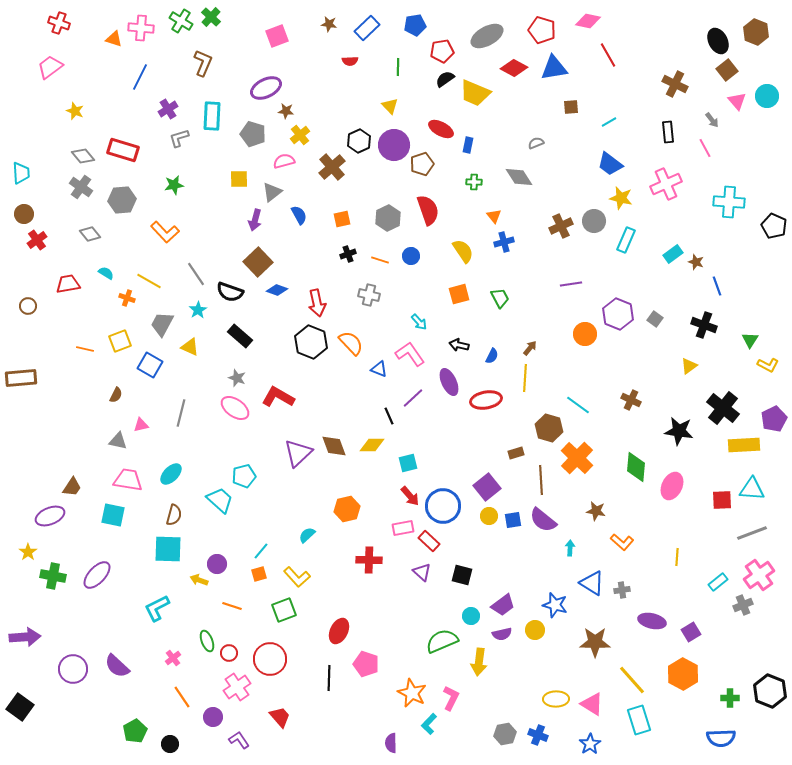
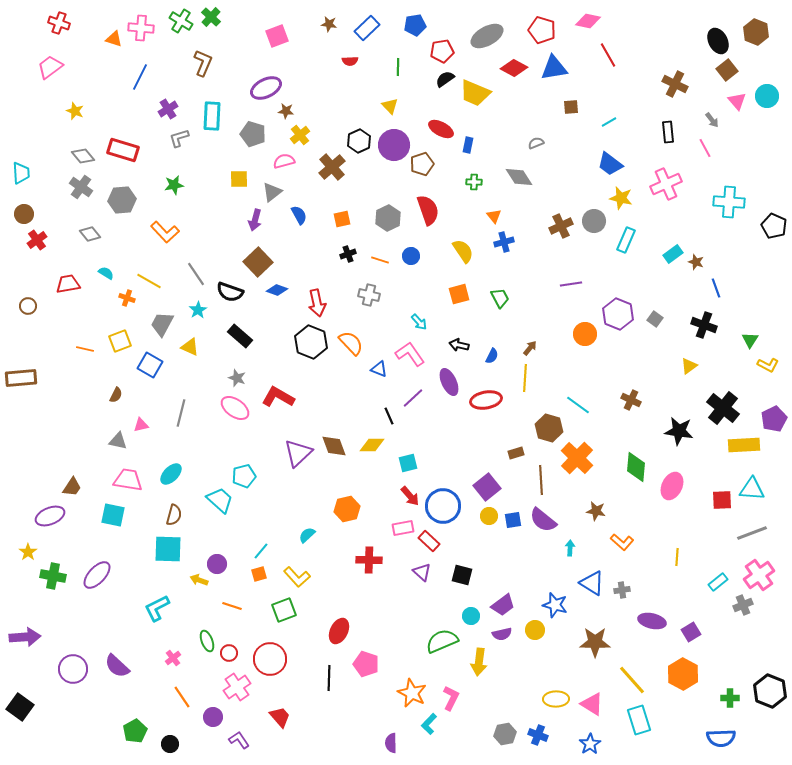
blue line at (717, 286): moved 1 px left, 2 px down
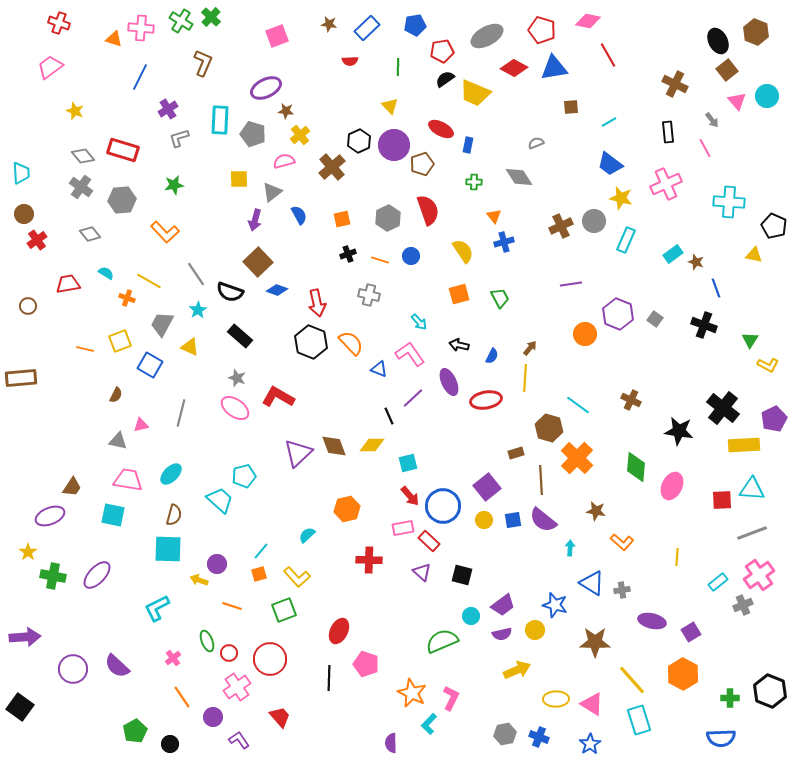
cyan rectangle at (212, 116): moved 8 px right, 4 px down
yellow triangle at (689, 366): moved 65 px right, 111 px up; rotated 48 degrees clockwise
yellow circle at (489, 516): moved 5 px left, 4 px down
yellow arrow at (479, 662): moved 38 px right, 8 px down; rotated 120 degrees counterclockwise
blue cross at (538, 735): moved 1 px right, 2 px down
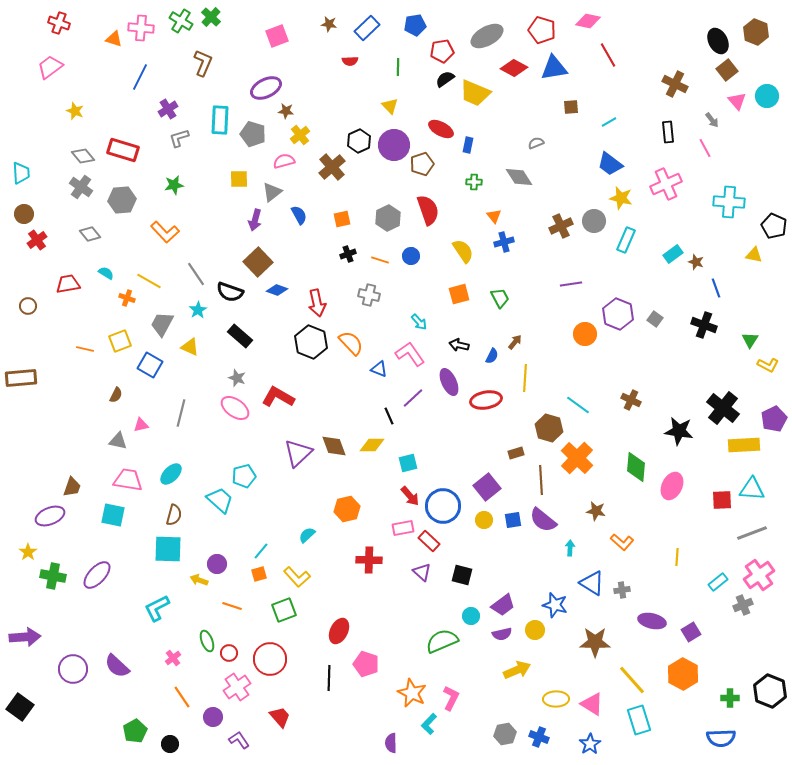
brown arrow at (530, 348): moved 15 px left, 6 px up
brown trapezoid at (72, 487): rotated 15 degrees counterclockwise
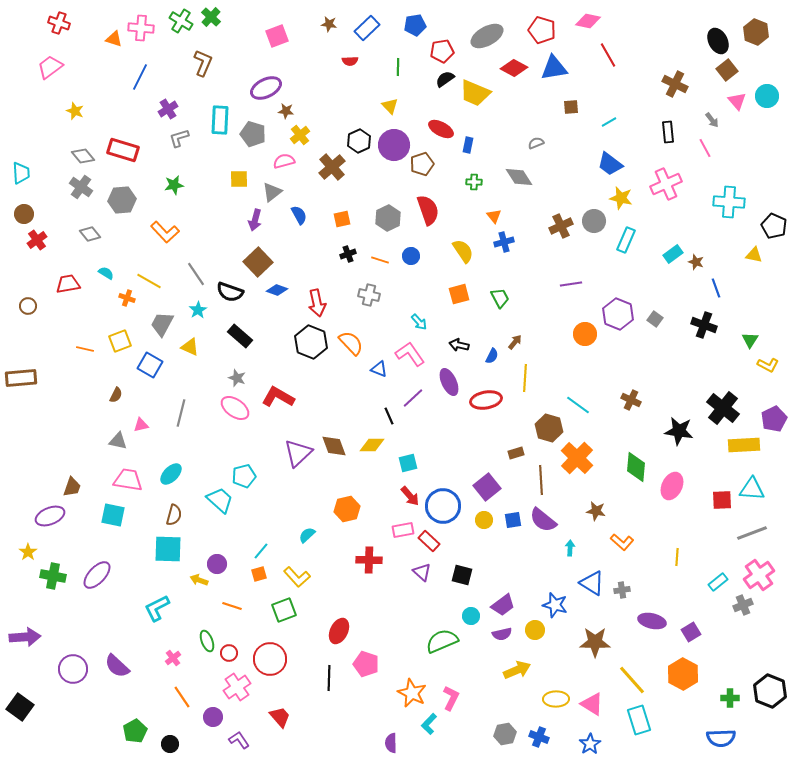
pink rectangle at (403, 528): moved 2 px down
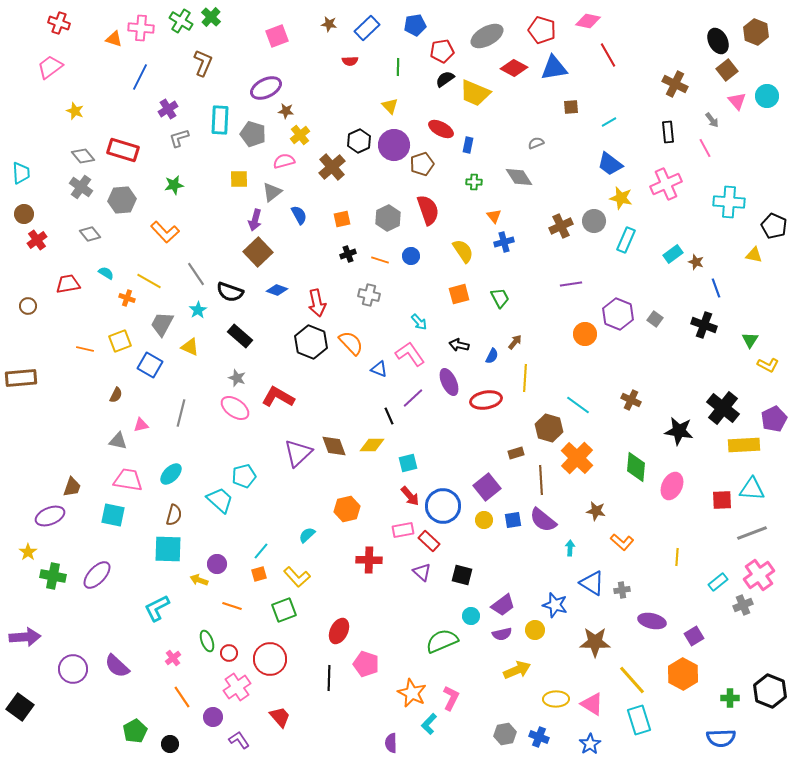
brown square at (258, 262): moved 10 px up
purple square at (691, 632): moved 3 px right, 4 px down
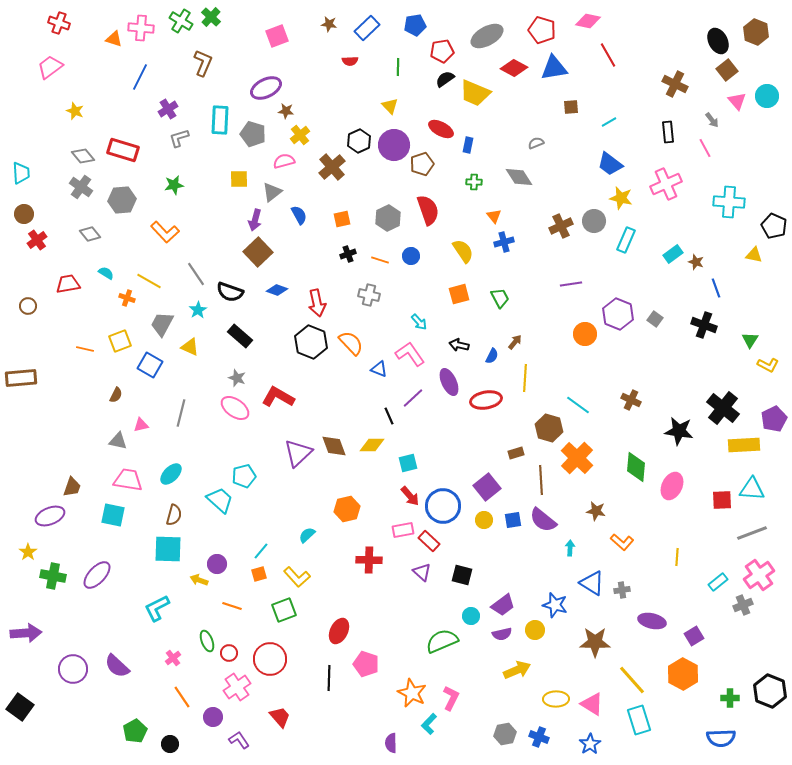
purple arrow at (25, 637): moved 1 px right, 4 px up
